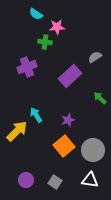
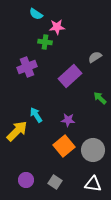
purple star: rotated 24 degrees clockwise
white triangle: moved 3 px right, 4 px down
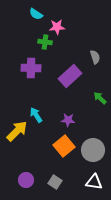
gray semicircle: rotated 104 degrees clockwise
purple cross: moved 4 px right, 1 px down; rotated 24 degrees clockwise
white triangle: moved 1 px right, 2 px up
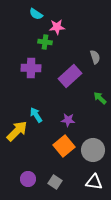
purple circle: moved 2 px right, 1 px up
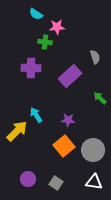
gray square: moved 1 px right, 1 px down
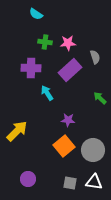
pink star: moved 11 px right, 16 px down
purple rectangle: moved 6 px up
cyan arrow: moved 11 px right, 22 px up
gray square: moved 14 px right; rotated 24 degrees counterclockwise
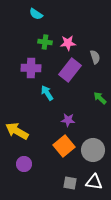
purple rectangle: rotated 10 degrees counterclockwise
yellow arrow: rotated 105 degrees counterclockwise
purple circle: moved 4 px left, 15 px up
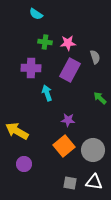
purple rectangle: rotated 10 degrees counterclockwise
cyan arrow: rotated 14 degrees clockwise
